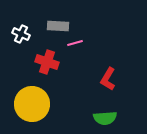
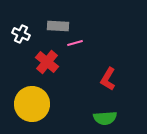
red cross: rotated 20 degrees clockwise
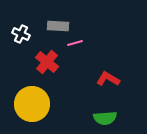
red L-shape: rotated 90 degrees clockwise
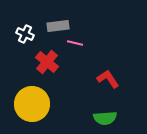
gray rectangle: rotated 10 degrees counterclockwise
white cross: moved 4 px right
pink line: rotated 28 degrees clockwise
red L-shape: rotated 25 degrees clockwise
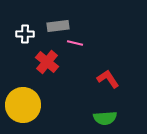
white cross: rotated 24 degrees counterclockwise
yellow circle: moved 9 px left, 1 px down
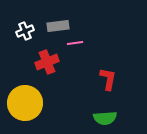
white cross: moved 3 px up; rotated 24 degrees counterclockwise
pink line: rotated 21 degrees counterclockwise
red cross: rotated 30 degrees clockwise
red L-shape: rotated 45 degrees clockwise
yellow circle: moved 2 px right, 2 px up
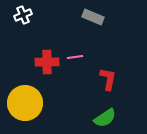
gray rectangle: moved 35 px right, 9 px up; rotated 30 degrees clockwise
white cross: moved 2 px left, 16 px up
pink line: moved 14 px down
red cross: rotated 20 degrees clockwise
green semicircle: rotated 30 degrees counterclockwise
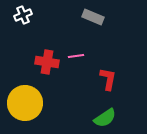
pink line: moved 1 px right, 1 px up
red cross: rotated 10 degrees clockwise
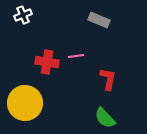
gray rectangle: moved 6 px right, 3 px down
green semicircle: rotated 80 degrees clockwise
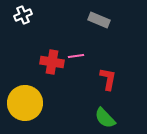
red cross: moved 5 px right
